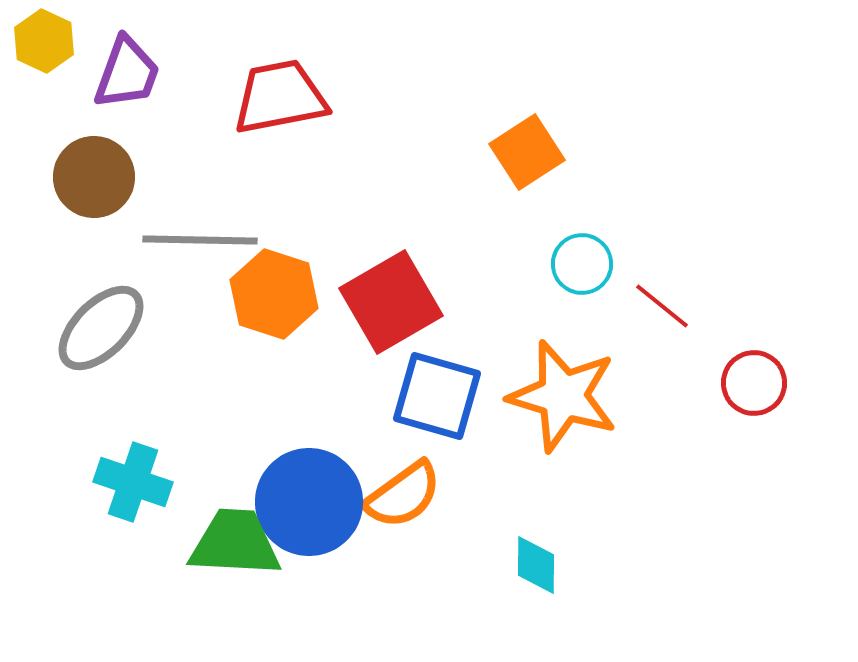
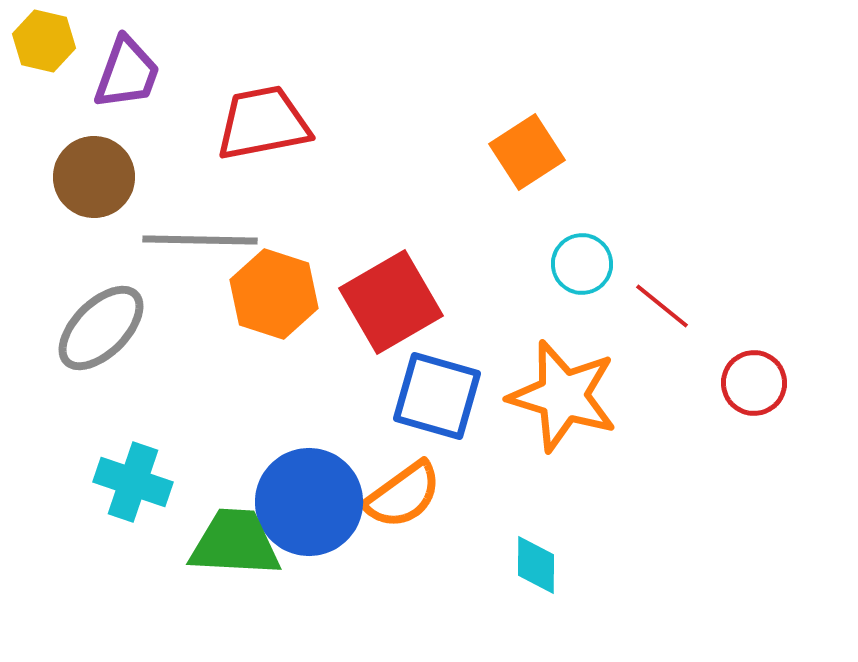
yellow hexagon: rotated 12 degrees counterclockwise
red trapezoid: moved 17 px left, 26 px down
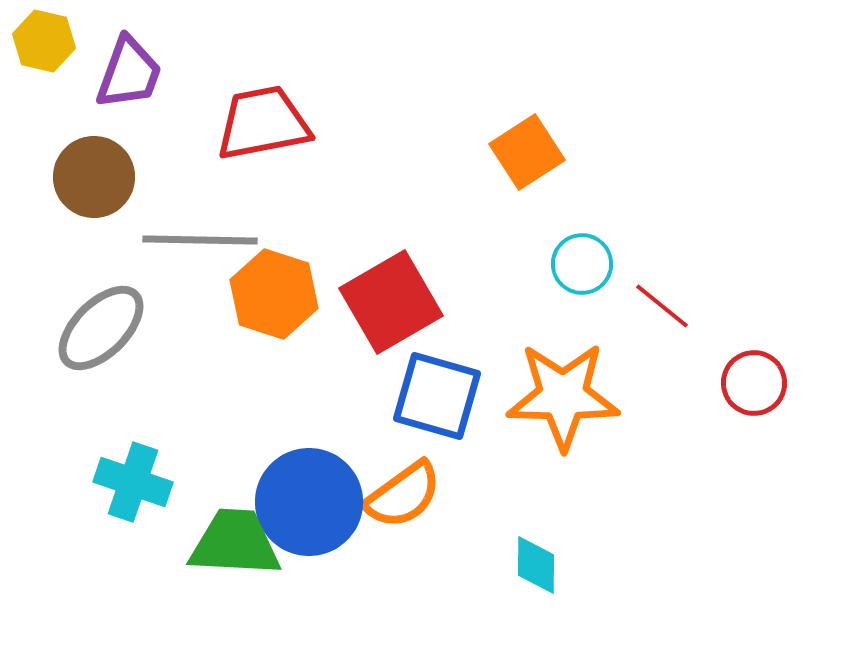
purple trapezoid: moved 2 px right
orange star: rotated 16 degrees counterclockwise
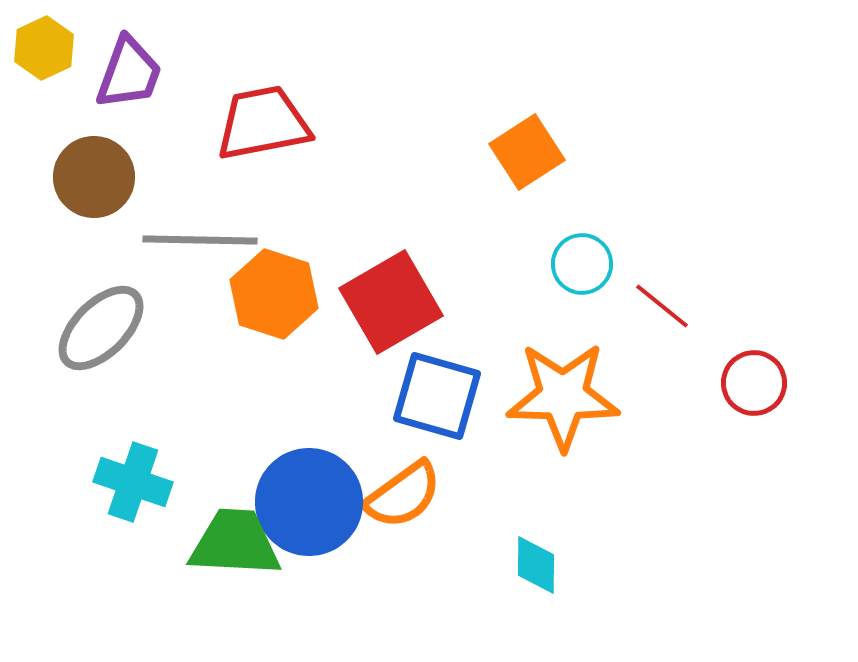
yellow hexagon: moved 7 px down; rotated 22 degrees clockwise
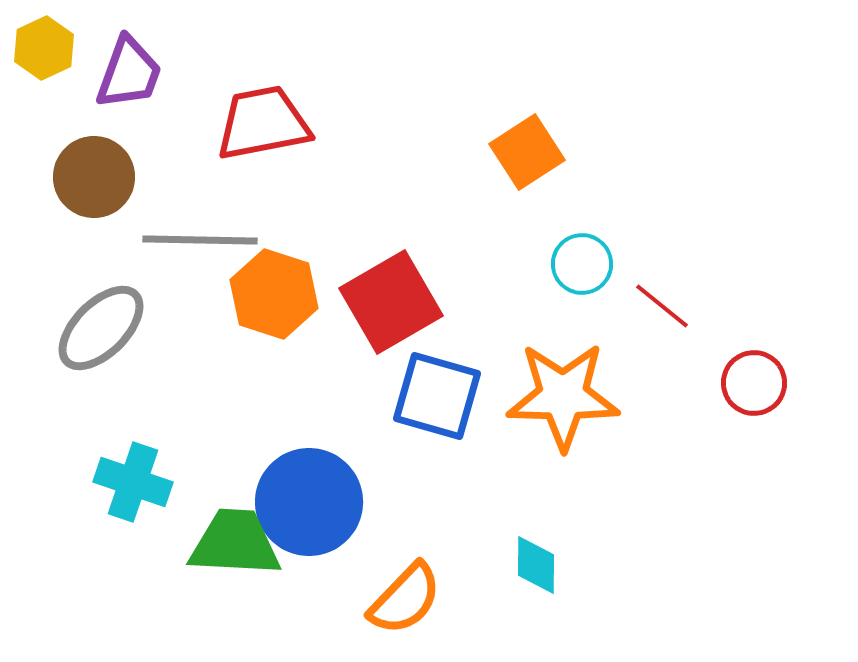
orange semicircle: moved 2 px right, 104 px down; rotated 10 degrees counterclockwise
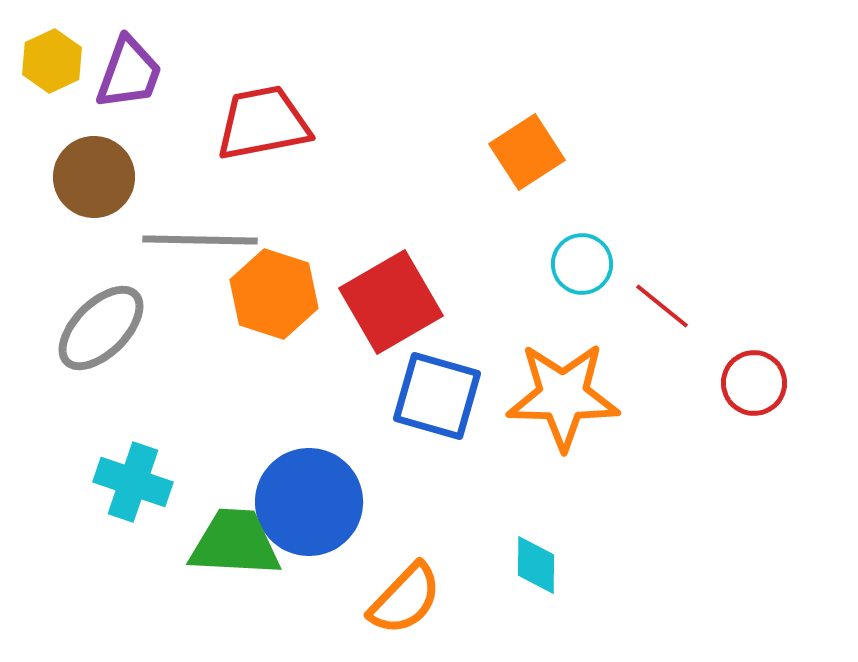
yellow hexagon: moved 8 px right, 13 px down
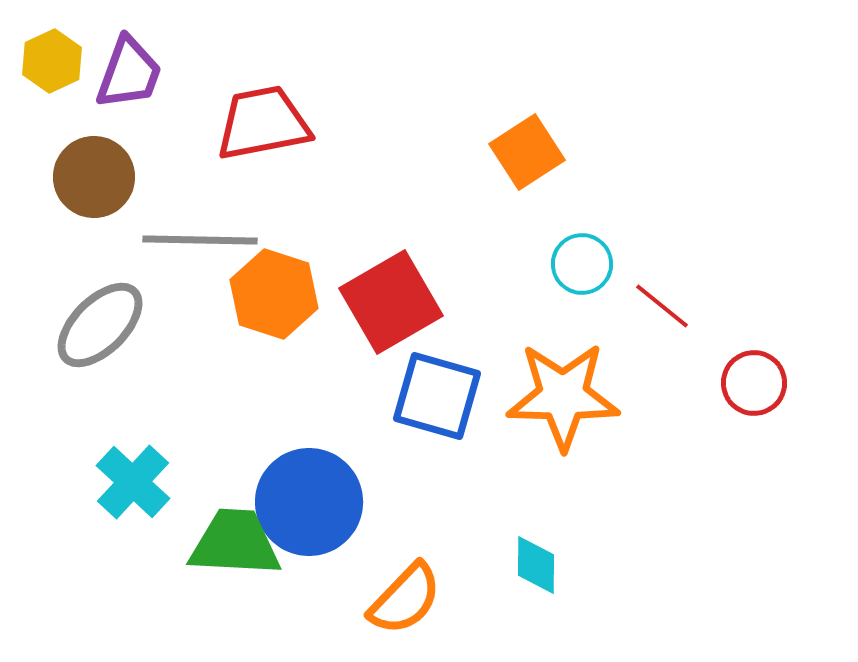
gray ellipse: moved 1 px left, 3 px up
cyan cross: rotated 24 degrees clockwise
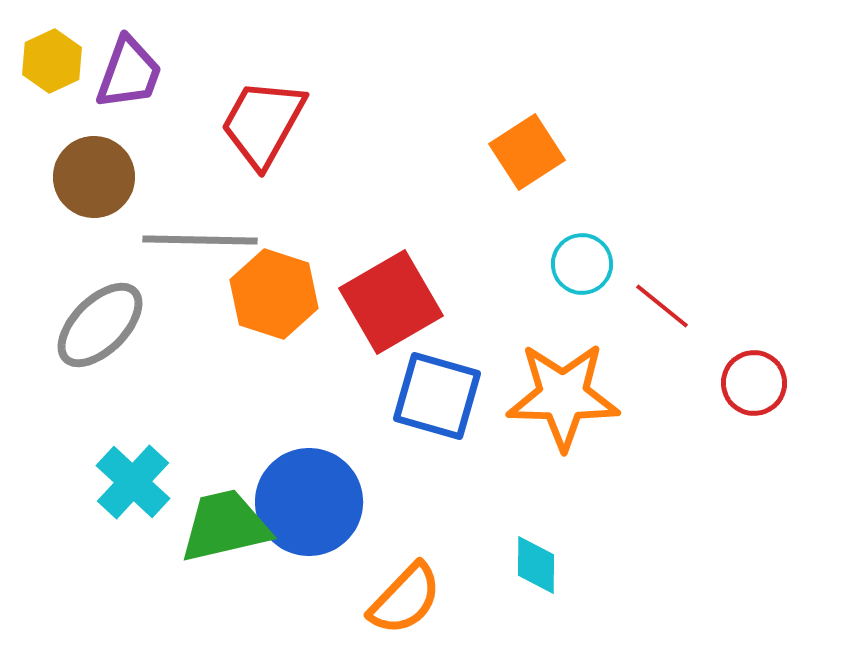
red trapezoid: rotated 50 degrees counterclockwise
green trapezoid: moved 10 px left, 17 px up; rotated 16 degrees counterclockwise
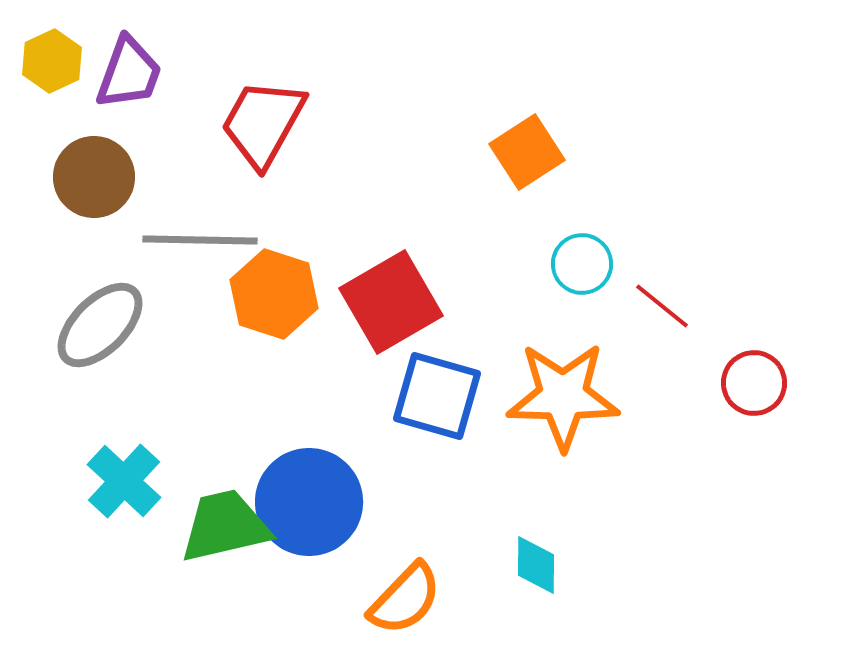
cyan cross: moved 9 px left, 1 px up
